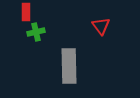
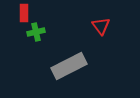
red rectangle: moved 2 px left, 1 px down
gray rectangle: rotated 64 degrees clockwise
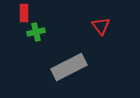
gray rectangle: moved 1 px down
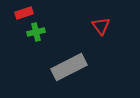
red rectangle: rotated 72 degrees clockwise
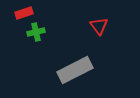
red triangle: moved 2 px left
gray rectangle: moved 6 px right, 3 px down
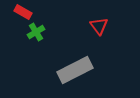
red rectangle: moved 1 px left, 1 px up; rotated 48 degrees clockwise
green cross: rotated 18 degrees counterclockwise
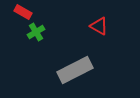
red triangle: rotated 24 degrees counterclockwise
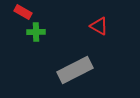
green cross: rotated 30 degrees clockwise
